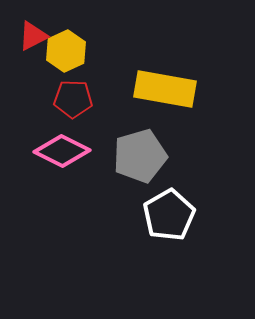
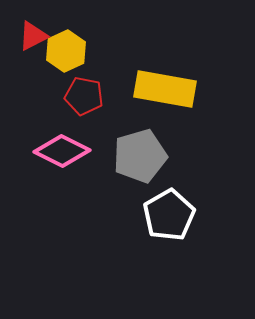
red pentagon: moved 11 px right, 3 px up; rotated 9 degrees clockwise
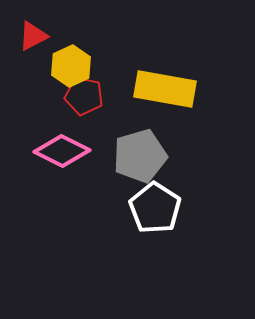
yellow hexagon: moved 5 px right, 15 px down
white pentagon: moved 14 px left, 7 px up; rotated 9 degrees counterclockwise
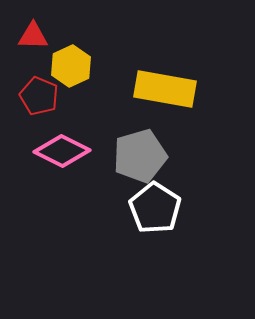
red triangle: rotated 28 degrees clockwise
red pentagon: moved 45 px left; rotated 12 degrees clockwise
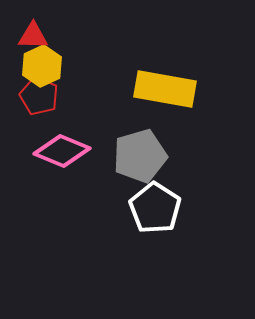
yellow hexagon: moved 29 px left
pink diamond: rotated 4 degrees counterclockwise
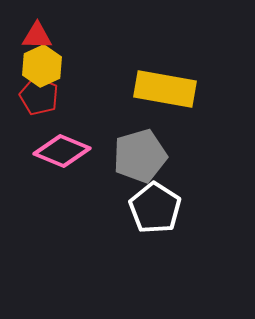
red triangle: moved 4 px right
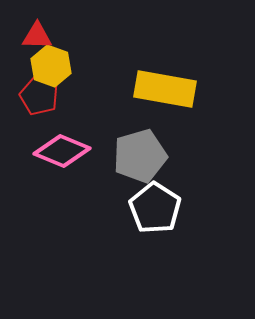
yellow hexagon: moved 9 px right; rotated 15 degrees counterclockwise
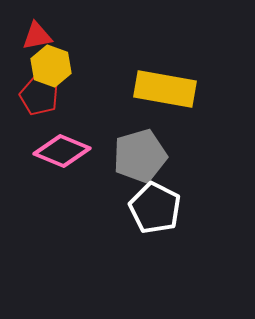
red triangle: rotated 12 degrees counterclockwise
white pentagon: rotated 6 degrees counterclockwise
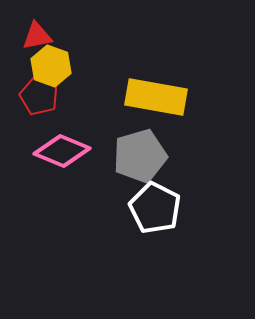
yellow rectangle: moved 9 px left, 8 px down
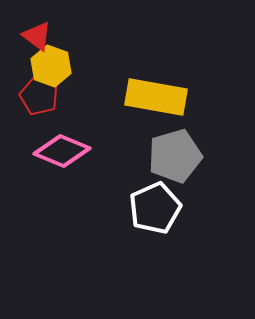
red triangle: rotated 48 degrees clockwise
gray pentagon: moved 35 px right
white pentagon: rotated 21 degrees clockwise
